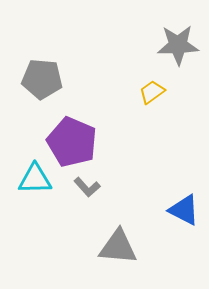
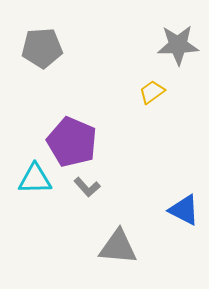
gray pentagon: moved 31 px up; rotated 9 degrees counterclockwise
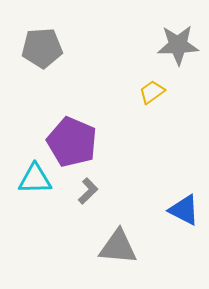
gray L-shape: moved 1 px right, 4 px down; rotated 92 degrees counterclockwise
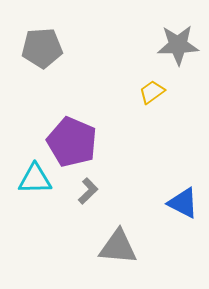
blue triangle: moved 1 px left, 7 px up
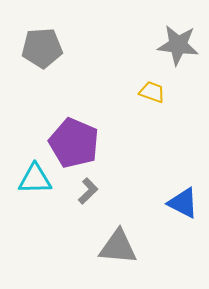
gray star: rotated 9 degrees clockwise
yellow trapezoid: rotated 56 degrees clockwise
purple pentagon: moved 2 px right, 1 px down
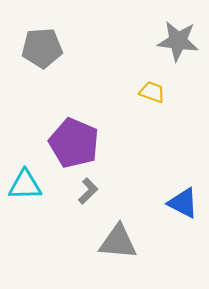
gray star: moved 4 px up
cyan triangle: moved 10 px left, 6 px down
gray triangle: moved 5 px up
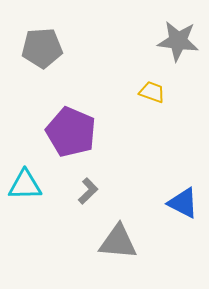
purple pentagon: moved 3 px left, 11 px up
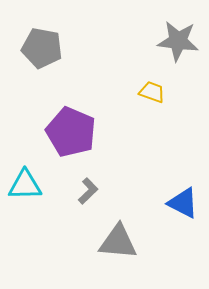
gray pentagon: rotated 15 degrees clockwise
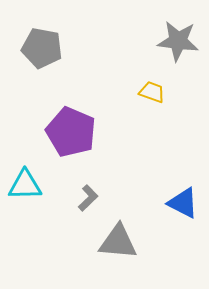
gray L-shape: moved 7 px down
